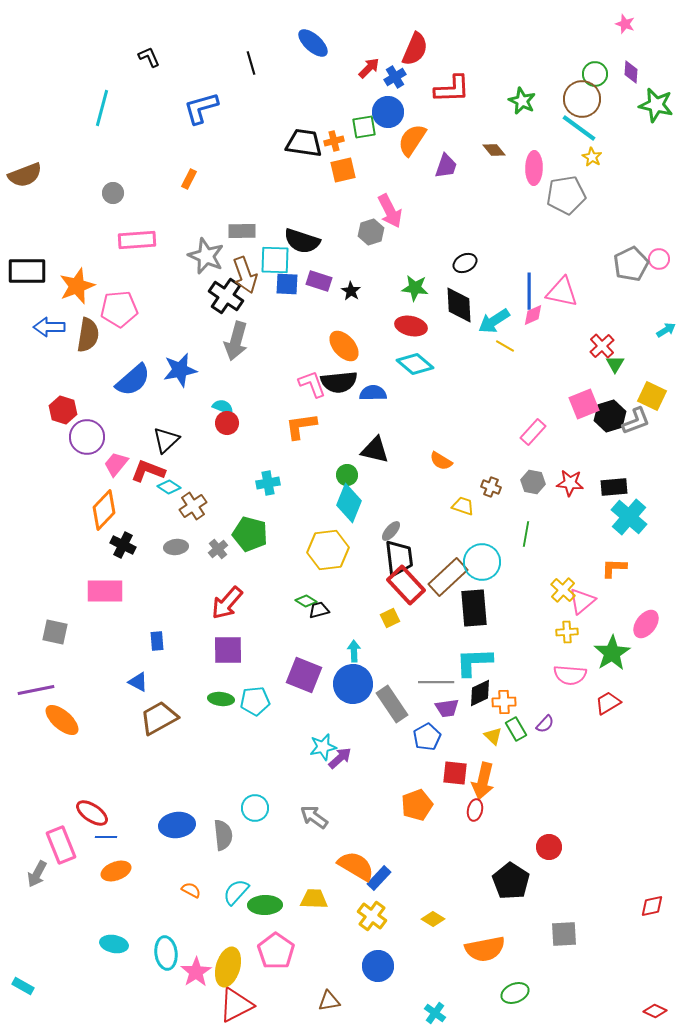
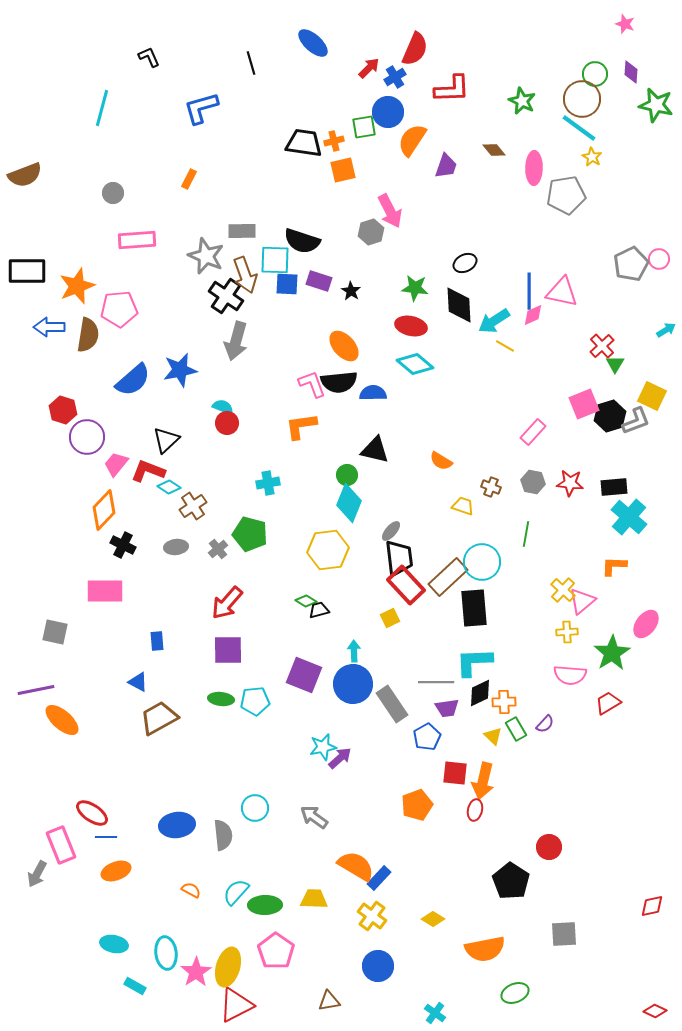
orange L-shape at (614, 568): moved 2 px up
cyan rectangle at (23, 986): moved 112 px right
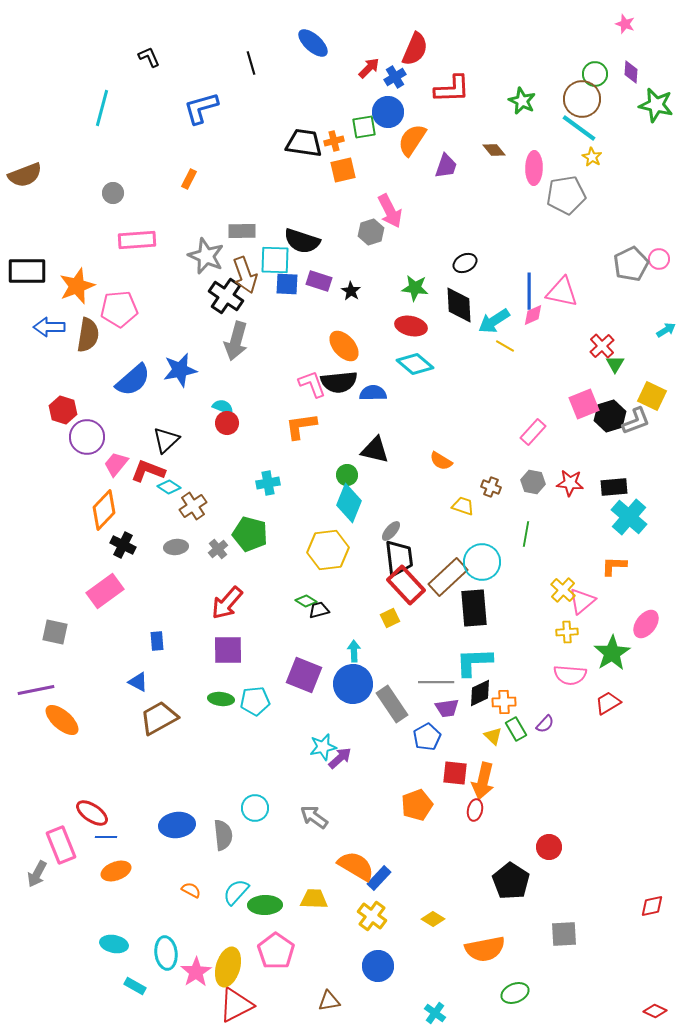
pink rectangle at (105, 591): rotated 36 degrees counterclockwise
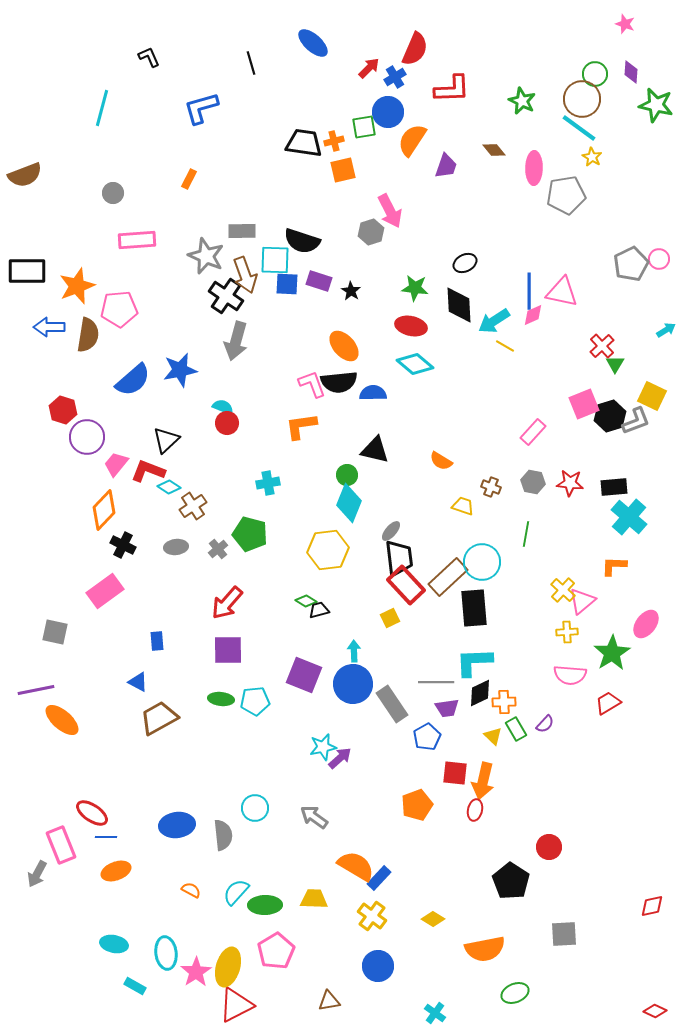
pink pentagon at (276, 951): rotated 6 degrees clockwise
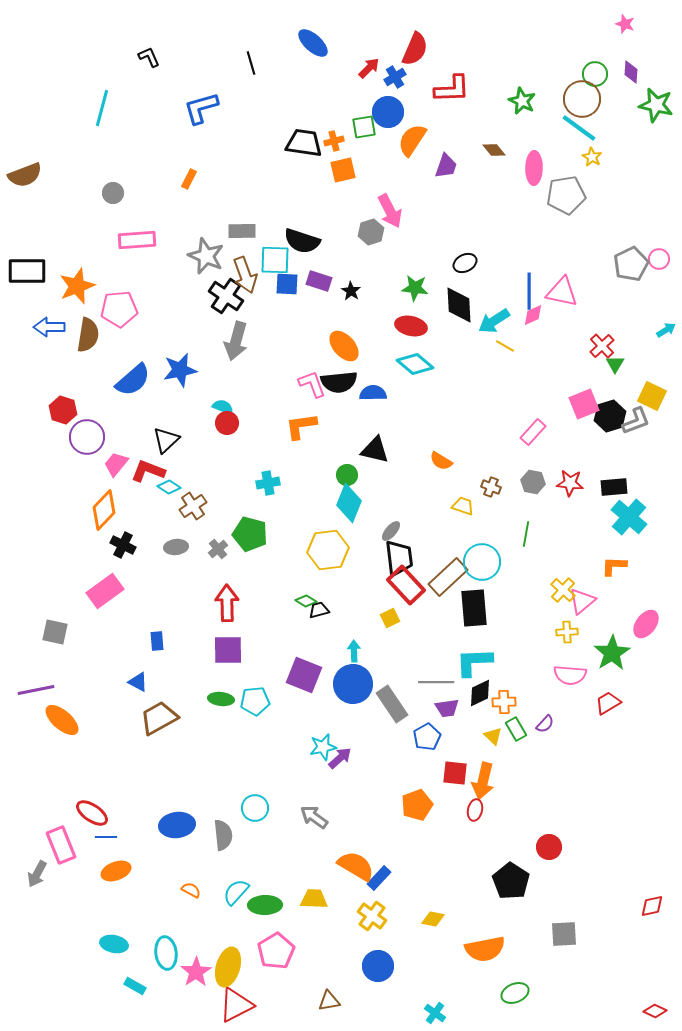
red arrow at (227, 603): rotated 138 degrees clockwise
yellow diamond at (433, 919): rotated 20 degrees counterclockwise
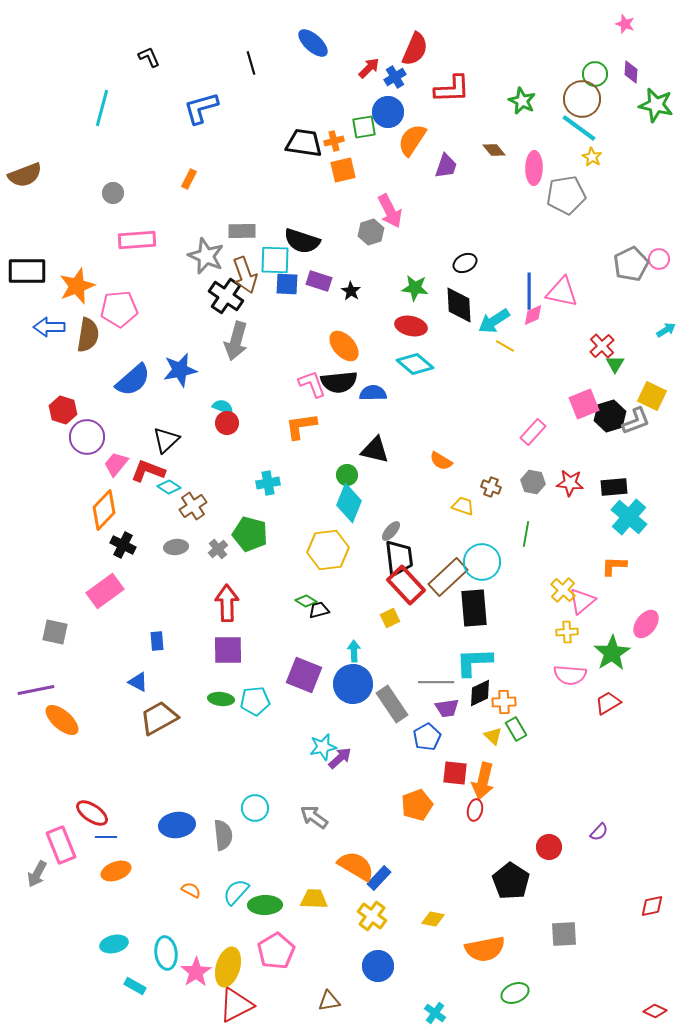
purple semicircle at (545, 724): moved 54 px right, 108 px down
cyan ellipse at (114, 944): rotated 24 degrees counterclockwise
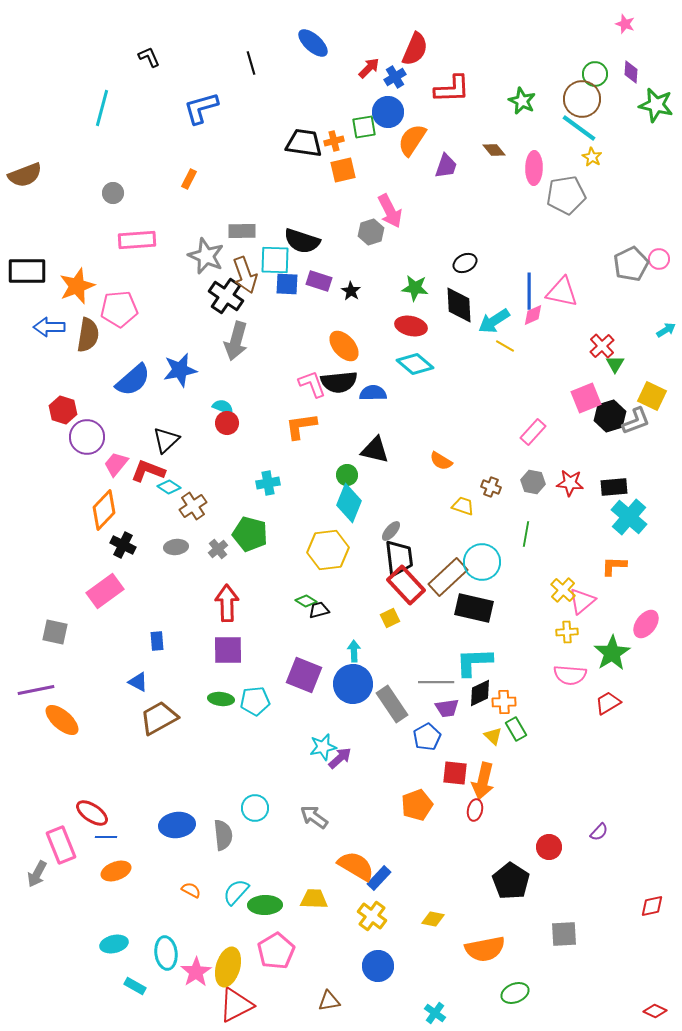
pink square at (584, 404): moved 2 px right, 6 px up
black rectangle at (474, 608): rotated 72 degrees counterclockwise
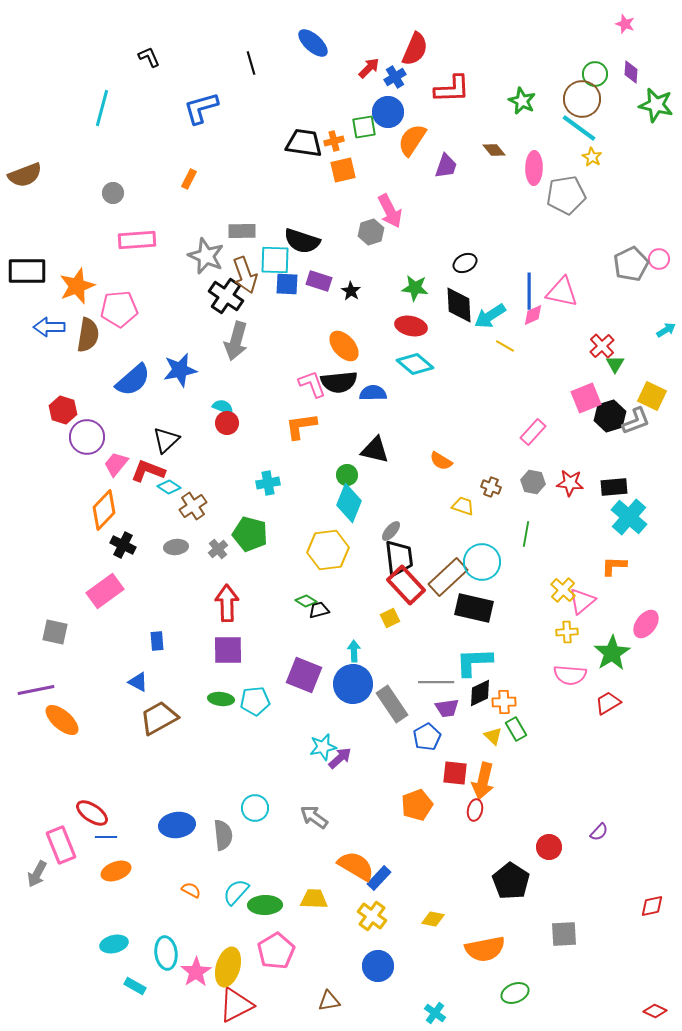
cyan arrow at (494, 321): moved 4 px left, 5 px up
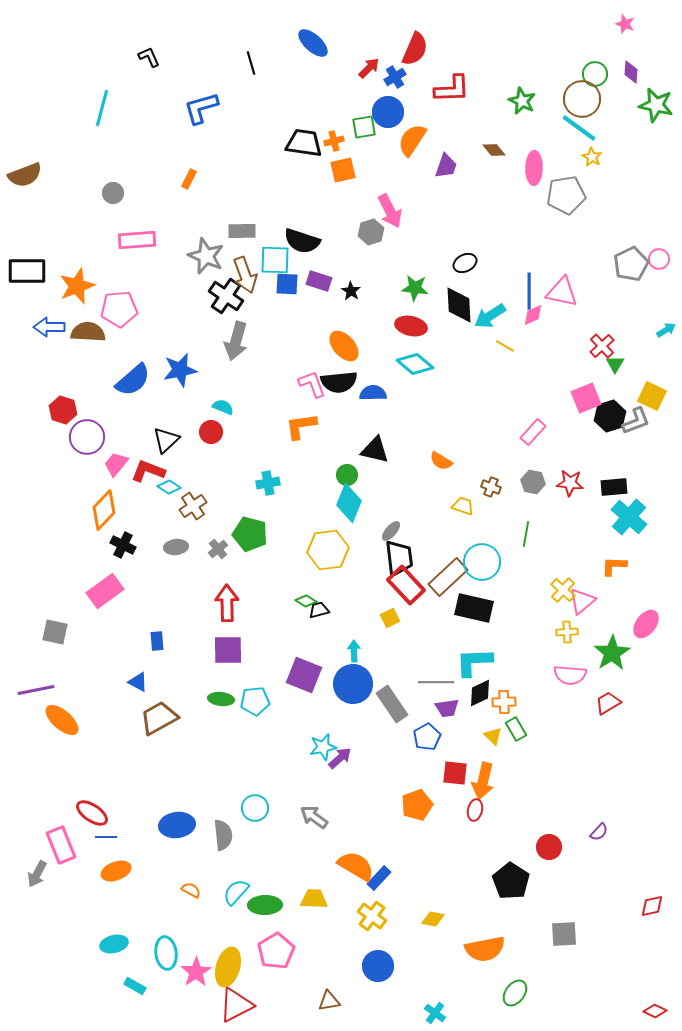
brown semicircle at (88, 335): moved 3 px up; rotated 96 degrees counterclockwise
red circle at (227, 423): moved 16 px left, 9 px down
green ellipse at (515, 993): rotated 32 degrees counterclockwise
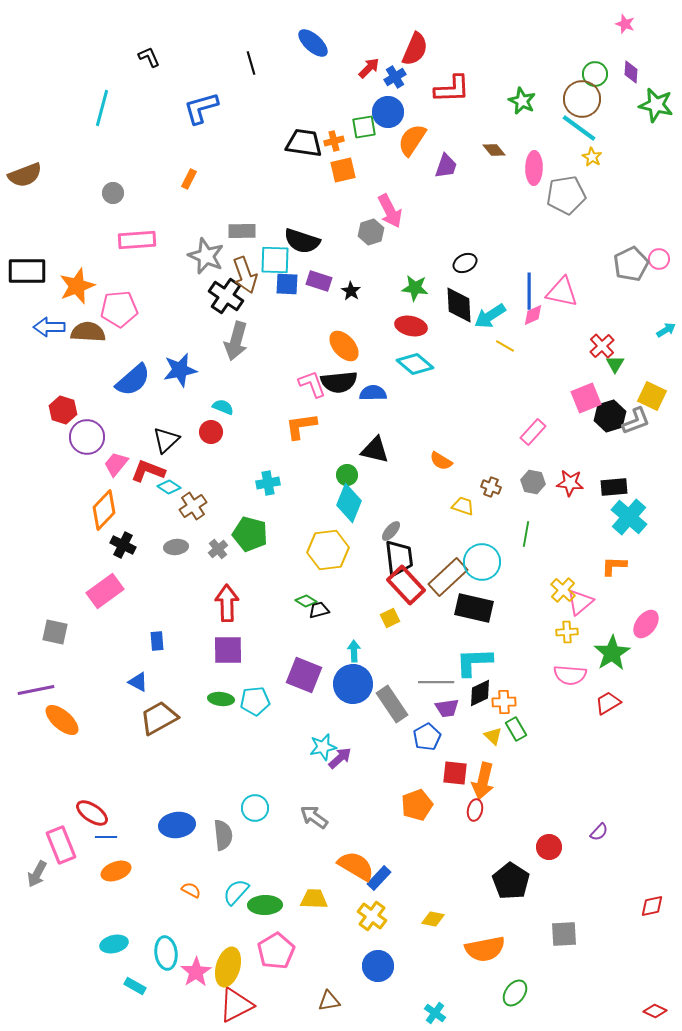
pink triangle at (582, 601): moved 2 px left, 1 px down
